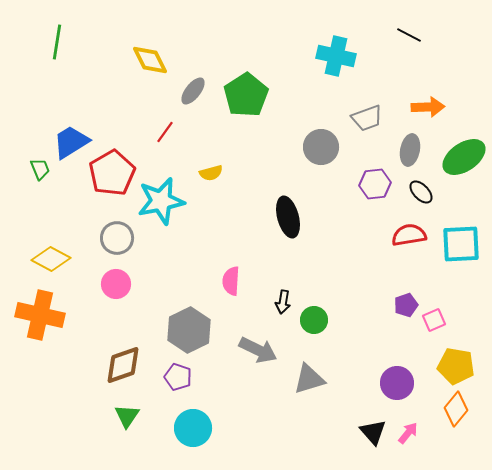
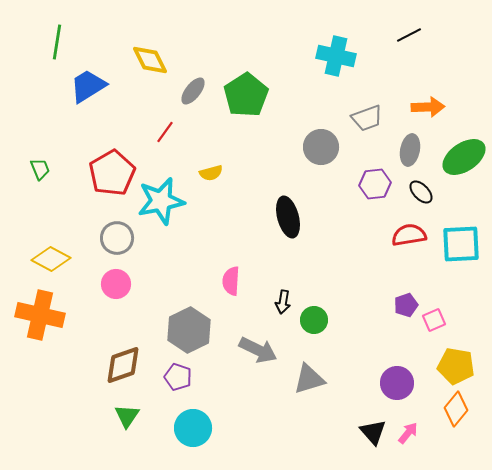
black line at (409, 35): rotated 55 degrees counterclockwise
blue trapezoid at (71, 142): moved 17 px right, 56 px up
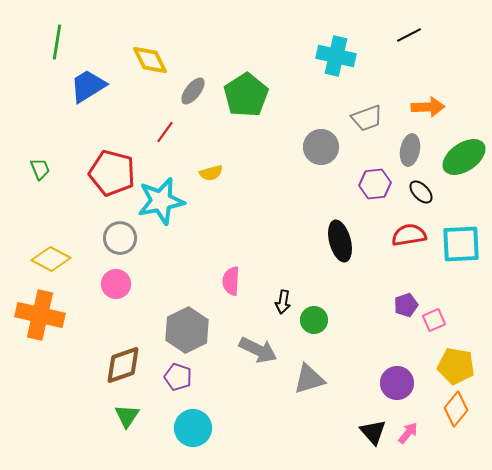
red pentagon at (112, 173): rotated 27 degrees counterclockwise
black ellipse at (288, 217): moved 52 px right, 24 px down
gray circle at (117, 238): moved 3 px right
gray hexagon at (189, 330): moved 2 px left
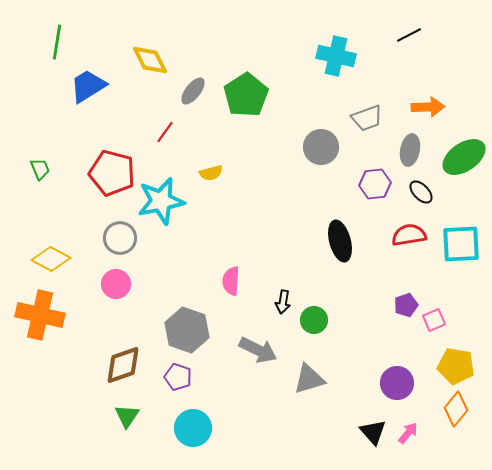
gray hexagon at (187, 330): rotated 15 degrees counterclockwise
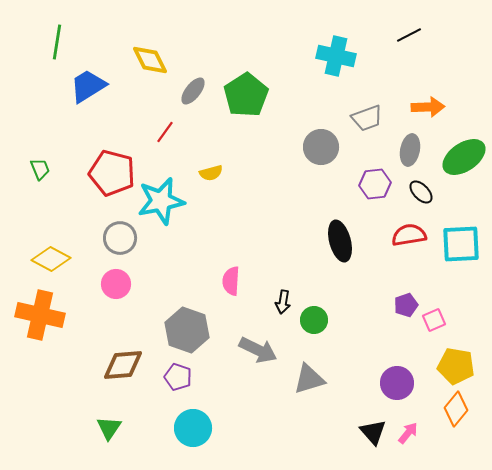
brown diamond at (123, 365): rotated 15 degrees clockwise
green triangle at (127, 416): moved 18 px left, 12 px down
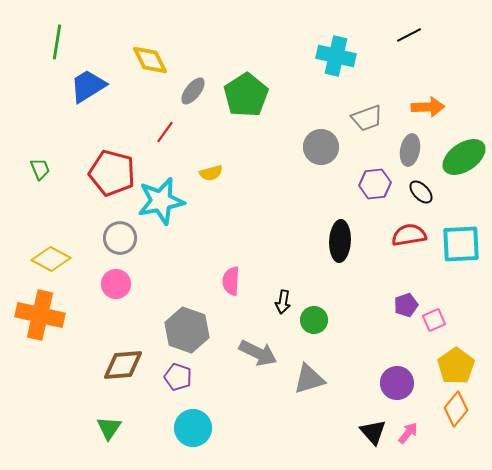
black ellipse at (340, 241): rotated 18 degrees clockwise
gray arrow at (258, 350): moved 3 px down
yellow pentagon at (456, 366): rotated 27 degrees clockwise
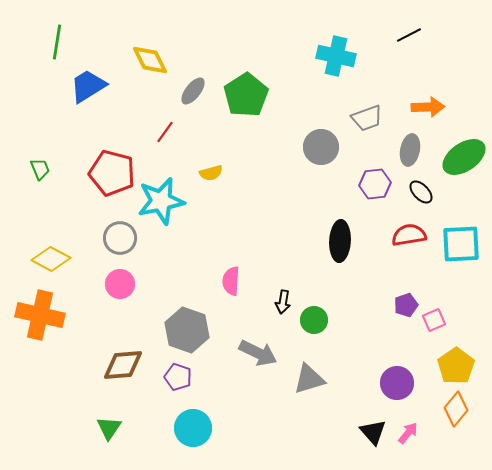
pink circle at (116, 284): moved 4 px right
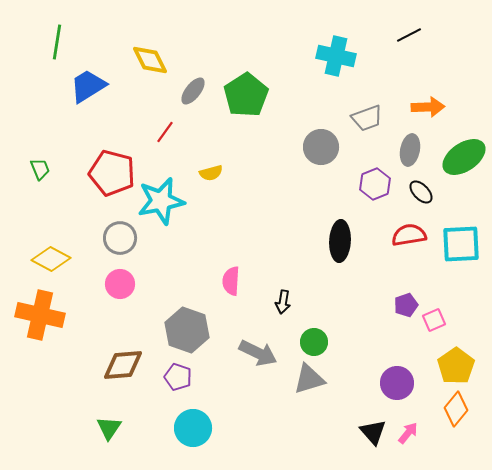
purple hexagon at (375, 184): rotated 16 degrees counterclockwise
green circle at (314, 320): moved 22 px down
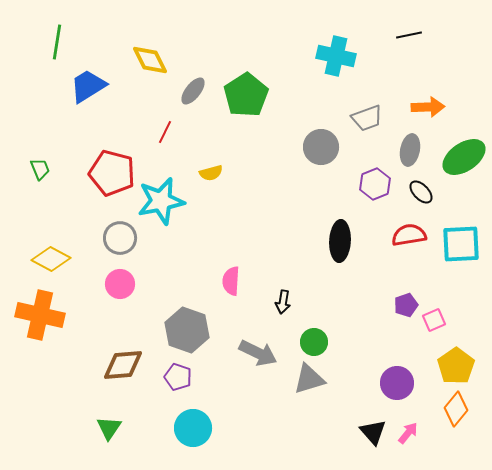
black line at (409, 35): rotated 15 degrees clockwise
red line at (165, 132): rotated 10 degrees counterclockwise
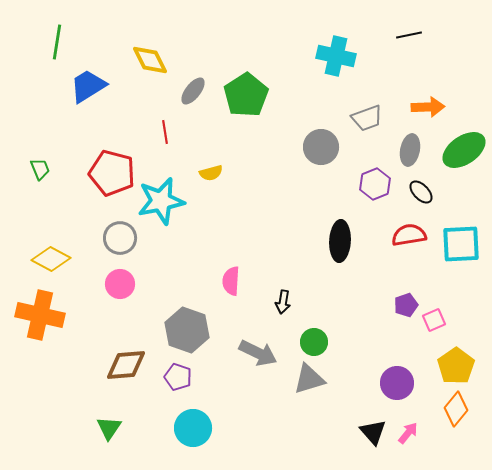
red line at (165, 132): rotated 35 degrees counterclockwise
green ellipse at (464, 157): moved 7 px up
brown diamond at (123, 365): moved 3 px right
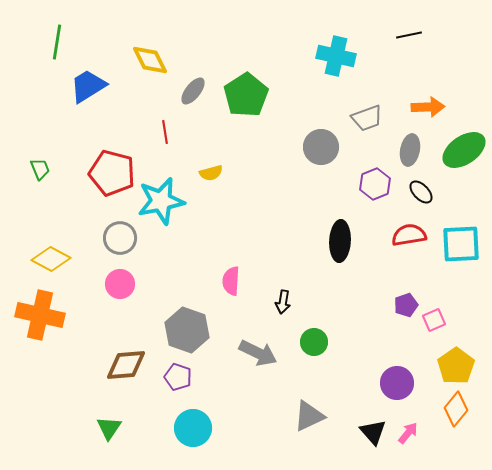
gray triangle at (309, 379): moved 37 px down; rotated 8 degrees counterclockwise
